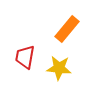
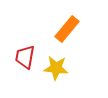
yellow star: moved 3 px left
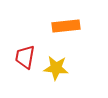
orange rectangle: moved 1 px left, 3 px up; rotated 44 degrees clockwise
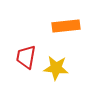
red trapezoid: moved 1 px right
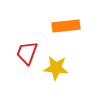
red trapezoid: moved 1 px right, 4 px up; rotated 10 degrees clockwise
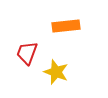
yellow star: moved 4 px down; rotated 15 degrees clockwise
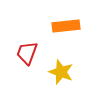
yellow star: moved 5 px right
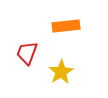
yellow star: rotated 20 degrees clockwise
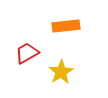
red trapezoid: rotated 40 degrees clockwise
